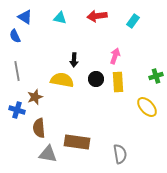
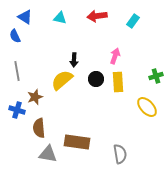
yellow semicircle: rotated 50 degrees counterclockwise
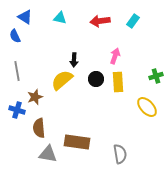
red arrow: moved 3 px right, 5 px down
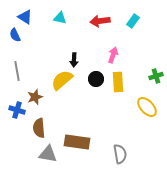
blue semicircle: moved 1 px up
pink arrow: moved 2 px left, 1 px up
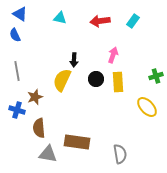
blue triangle: moved 5 px left, 3 px up
yellow semicircle: rotated 25 degrees counterclockwise
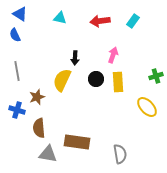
black arrow: moved 1 px right, 2 px up
brown star: moved 2 px right
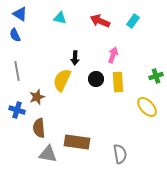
red arrow: rotated 30 degrees clockwise
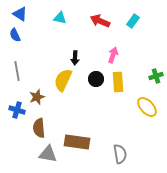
yellow semicircle: moved 1 px right
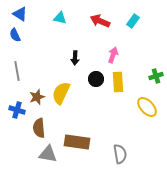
yellow semicircle: moved 2 px left, 13 px down
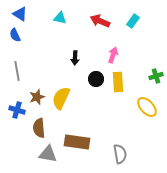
yellow semicircle: moved 5 px down
